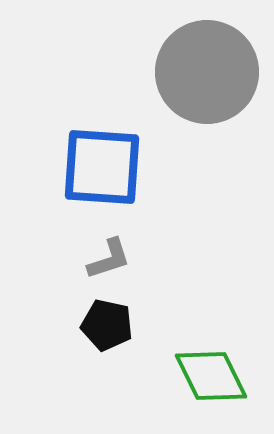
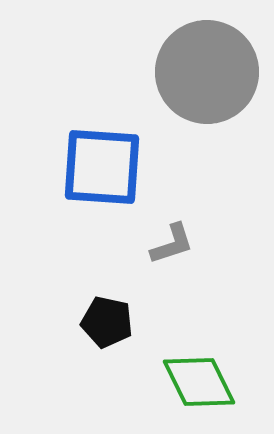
gray L-shape: moved 63 px right, 15 px up
black pentagon: moved 3 px up
green diamond: moved 12 px left, 6 px down
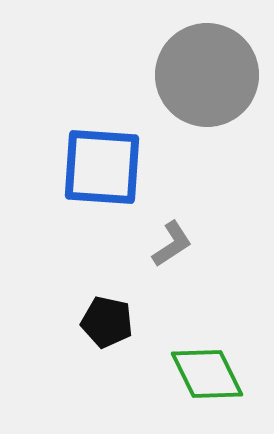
gray circle: moved 3 px down
gray L-shape: rotated 15 degrees counterclockwise
green diamond: moved 8 px right, 8 px up
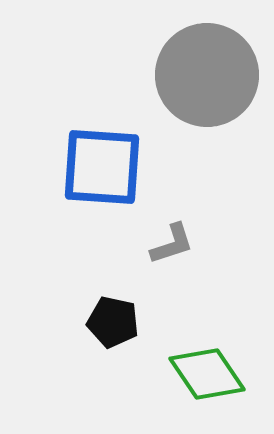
gray L-shape: rotated 15 degrees clockwise
black pentagon: moved 6 px right
green diamond: rotated 8 degrees counterclockwise
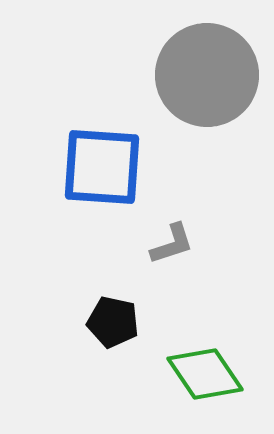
green diamond: moved 2 px left
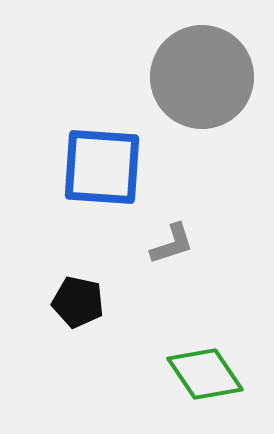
gray circle: moved 5 px left, 2 px down
black pentagon: moved 35 px left, 20 px up
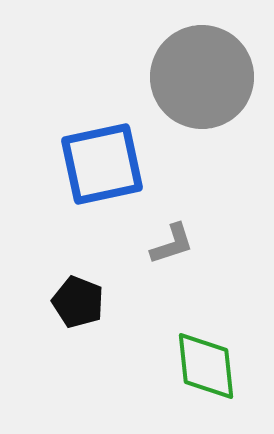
blue square: moved 3 px up; rotated 16 degrees counterclockwise
black pentagon: rotated 9 degrees clockwise
green diamond: moved 1 px right, 8 px up; rotated 28 degrees clockwise
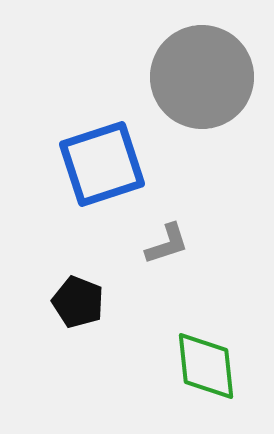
blue square: rotated 6 degrees counterclockwise
gray L-shape: moved 5 px left
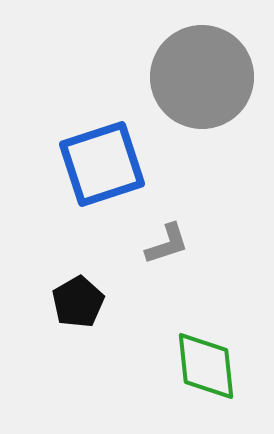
black pentagon: rotated 21 degrees clockwise
